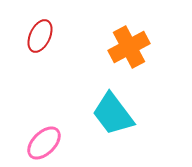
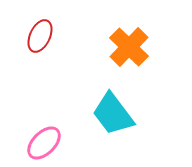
orange cross: rotated 18 degrees counterclockwise
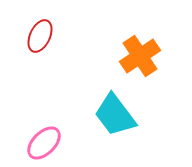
orange cross: moved 11 px right, 9 px down; rotated 12 degrees clockwise
cyan trapezoid: moved 2 px right, 1 px down
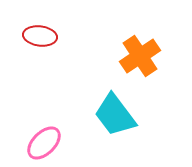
red ellipse: rotated 72 degrees clockwise
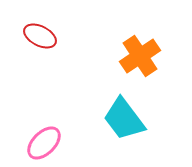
red ellipse: rotated 20 degrees clockwise
cyan trapezoid: moved 9 px right, 4 px down
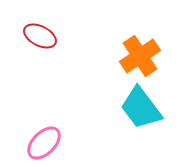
cyan trapezoid: moved 17 px right, 11 px up
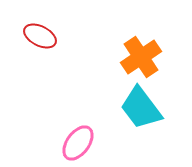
orange cross: moved 1 px right, 1 px down
pink ellipse: moved 34 px right; rotated 9 degrees counterclockwise
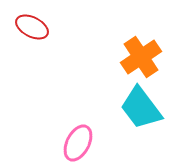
red ellipse: moved 8 px left, 9 px up
pink ellipse: rotated 9 degrees counterclockwise
